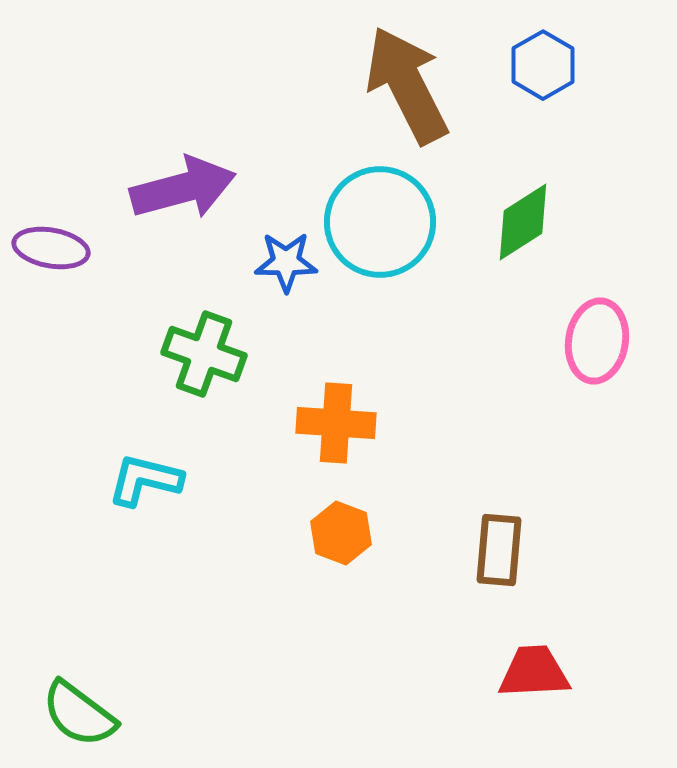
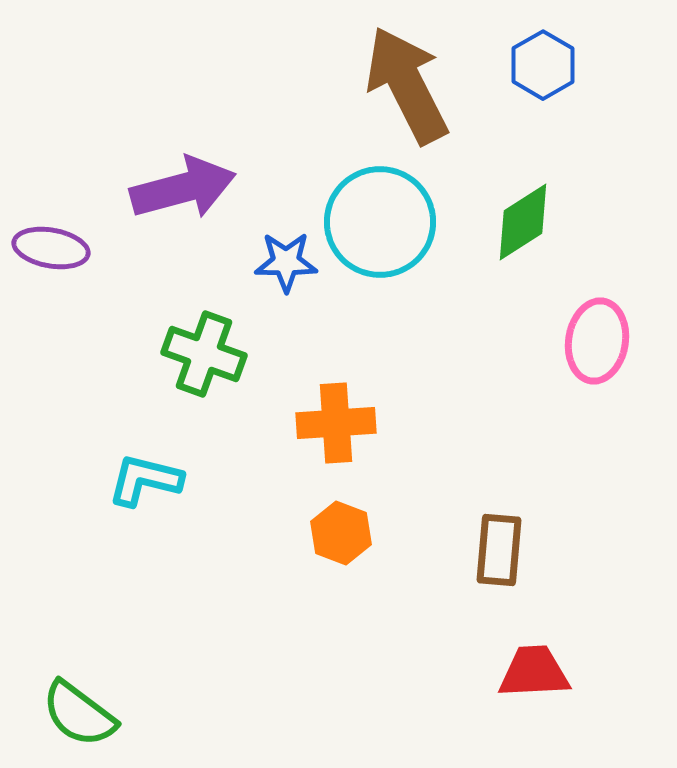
orange cross: rotated 8 degrees counterclockwise
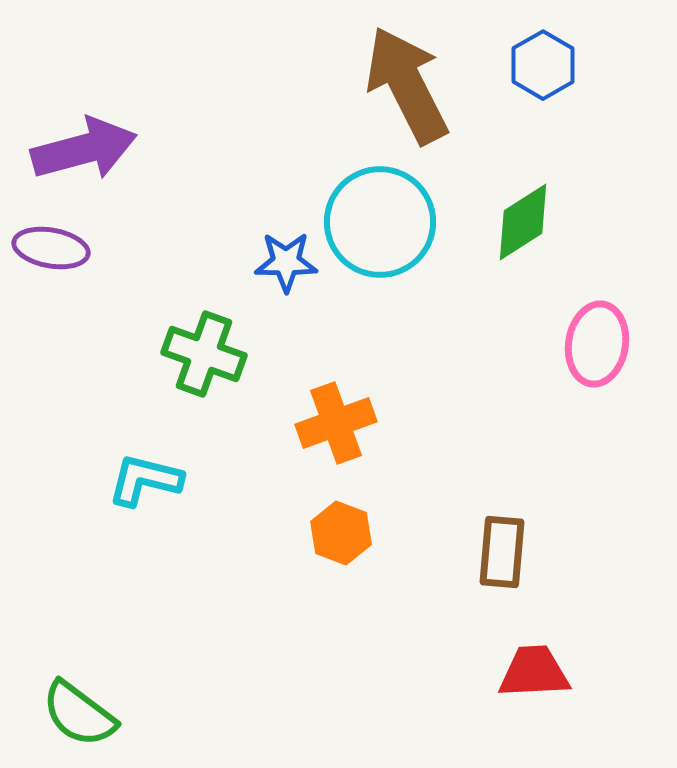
purple arrow: moved 99 px left, 39 px up
pink ellipse: moved 3 px down
orange cross: rotated 16 degrees counterclockwise
brown rectangle: moved 3 px right, 2 px down
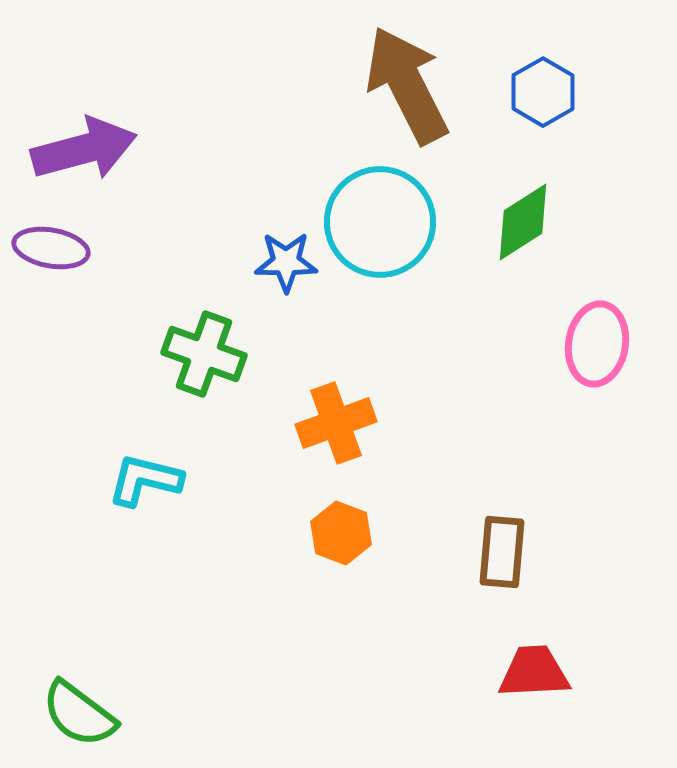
blue hexagon: moved 27 px down
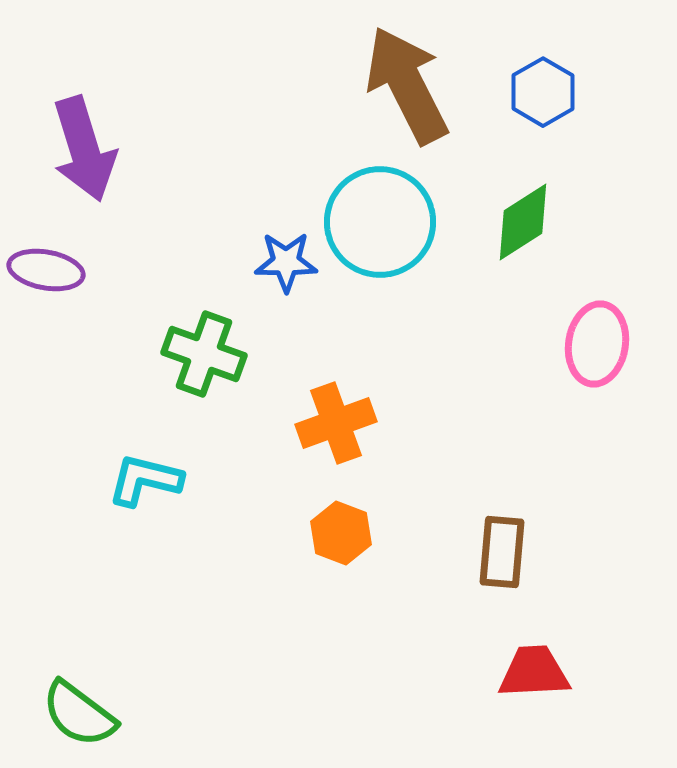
purple arrow: rotated 88 degrees clockwise
purple ellipse: moved 5 px left, 22 px down
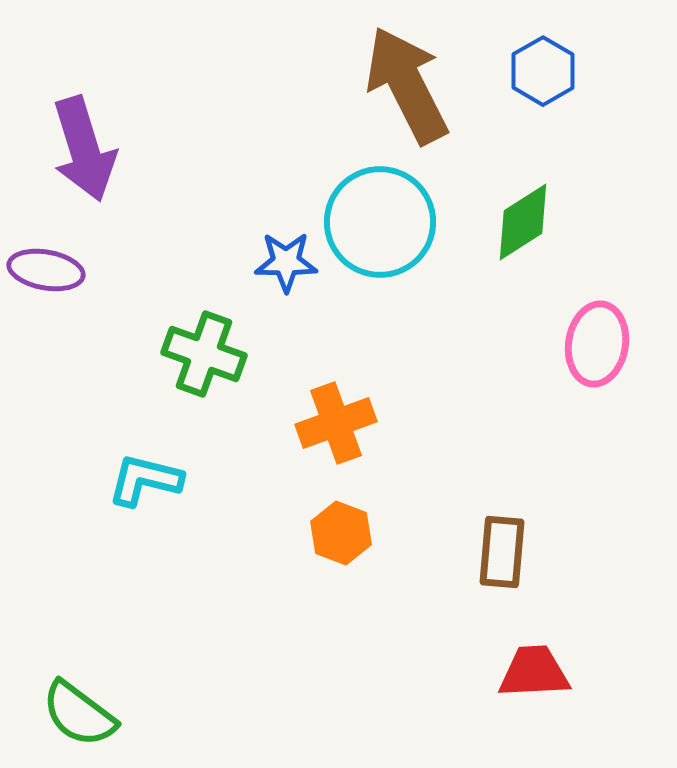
blue hexagon: moved 21 px up
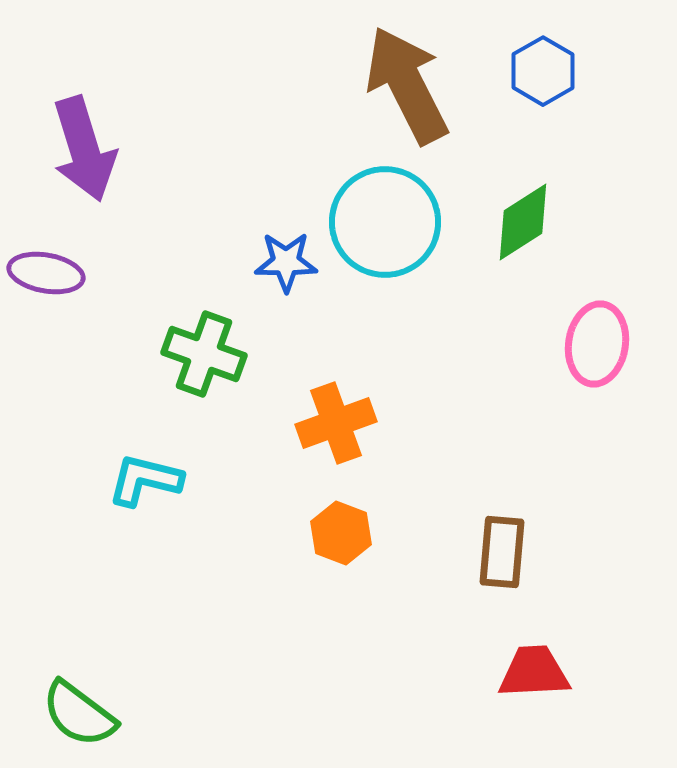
cyan circle: moved 5 px right
purple ellipse: moved 3 px down
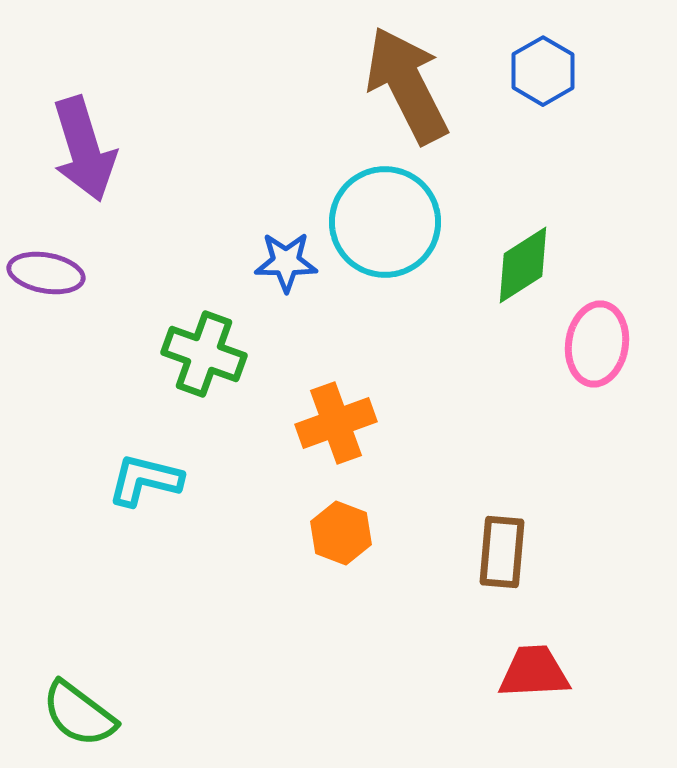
green diamond: moved 43 px down
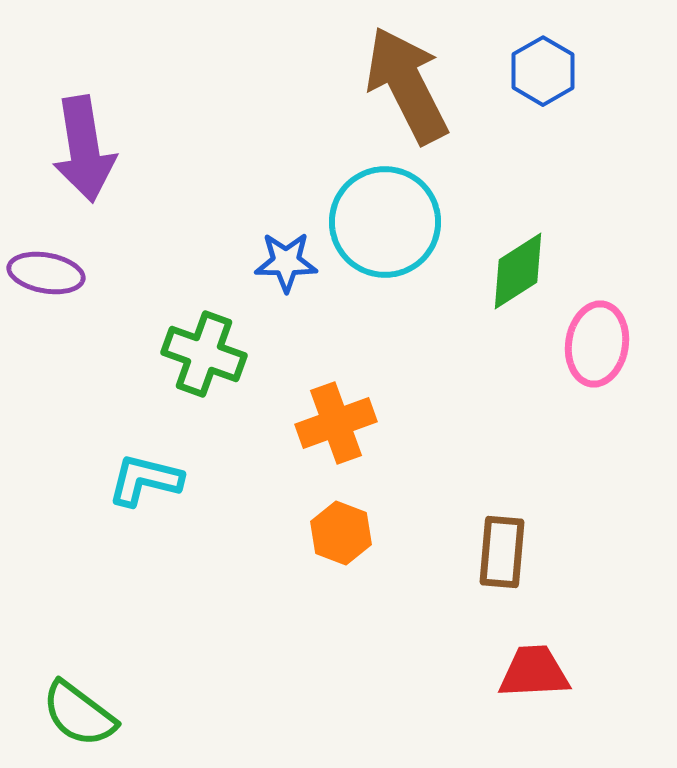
purple arrow: rotated 8 degrees clockwise
green diamond: moved 5 px left, 6 px down
